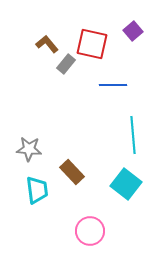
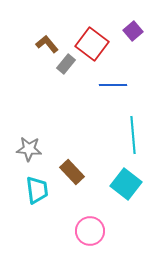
red square: rotated 24 degrees clockwise
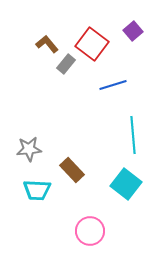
blue line: rotated 16 degrees counterclockwise
gray star: rotated 10 degrees counterclockwise
brown rectangle: moved 2 px up
cyan trapezoid: rotated 100 degrees clockwise
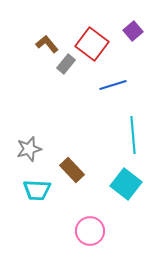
gray star: rotated 10 degrees counterclockwise
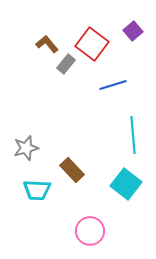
gray star: moved 3 px left, 1 px up
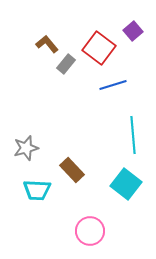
red square: moved 7 px right, 4 px down
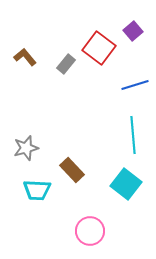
brown L-shape: moved 22 px left, 13 px down
blue line: moved 22 px right
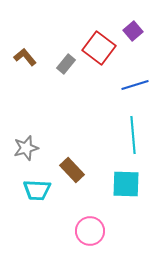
cyan square: rotated 36 degrees counterclockwise
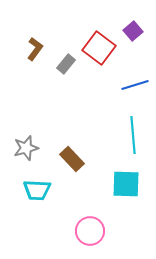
brown L-shape: moved 10 px right, 8 px up; rotated 75 degrees clockwise
brown rectangle: moved 11 px up
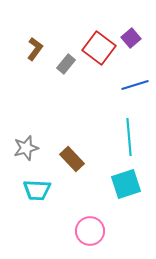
purple square: moved 2 px left, 7 px down
cyan line: moved 4 px left, 2 px down
cyan square: rotated 20 degrees counterclockwise
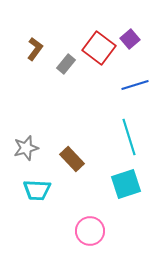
purple square: moved 1 px left, 1 px down
cyan line: rotated 12 degrees counterclockwise
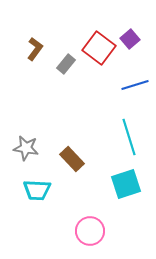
gray star: rotated 25 degrees clockwise
